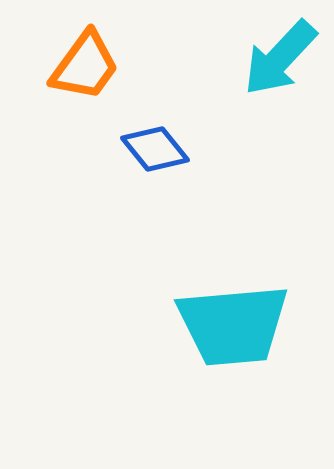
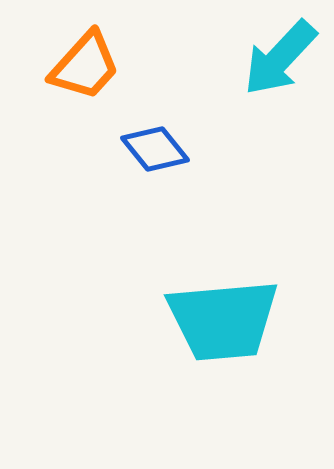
orange trapezoid: rotated 6 degrees clockwise
cyan trapezoid: moved 10 px left, 5 px up
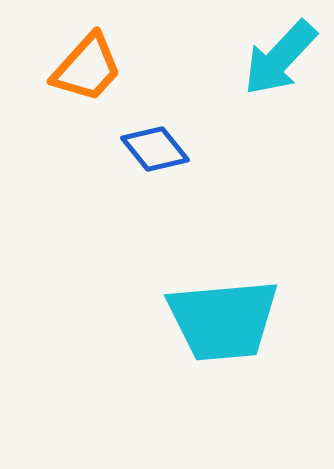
orange trapezoid: moved 2 px right, 2 px down
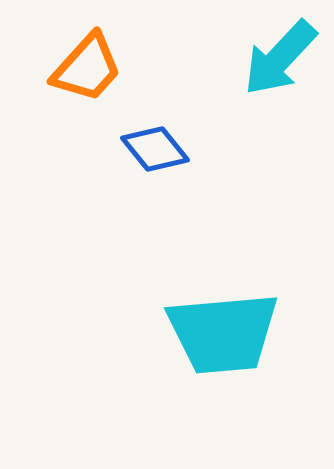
cyan trapezoid: moved 13 px down
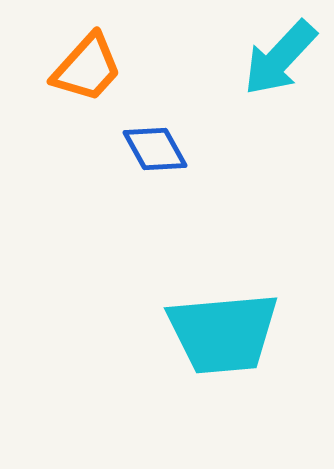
blue diamond: rotated 10 degrees clockwise
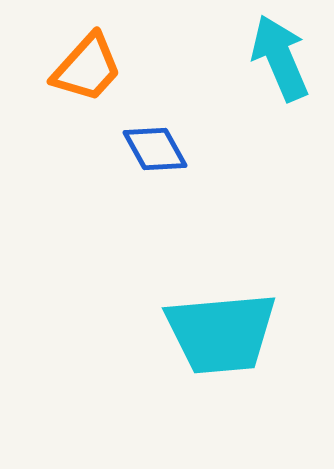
cyan arrow: rotated 114 degrees clockwise
cyan trapezoid: moved 2 px left
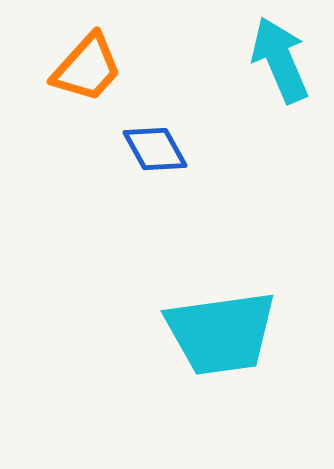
cyan arrow: moved 2 px down
cyan trapezoid: rotated 3 degrees counterclockwise
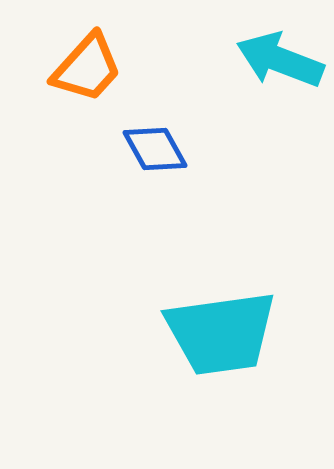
cyan arrow: rotated 46 degrees counterclockwise
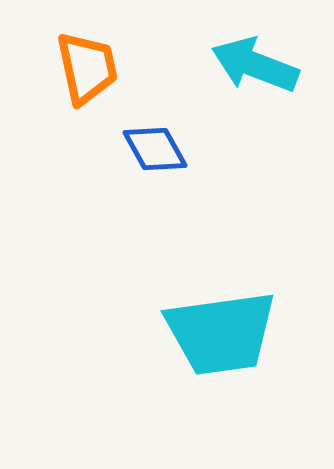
cyan arrow: moved 25 px left, 5 px down
orange trapezoid: rotated 54 degrees counterclockwise
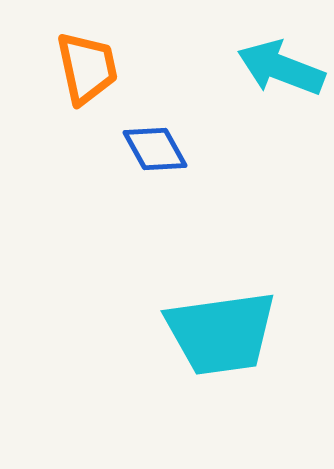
cyan arrow: moved 26 px right, 3 px down
